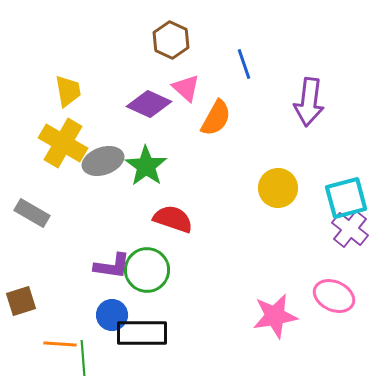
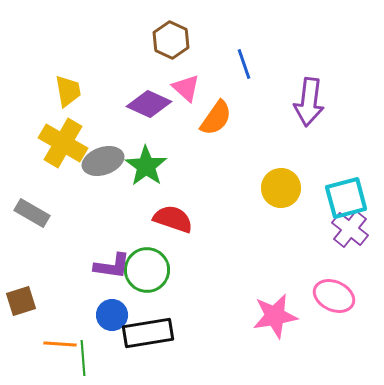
orange semicircle: rotated 6 degrees clockwise
yellow circle: moved 3 px right
black rectangle: moved 6 px right; rotated 9 degrees counterclockwise
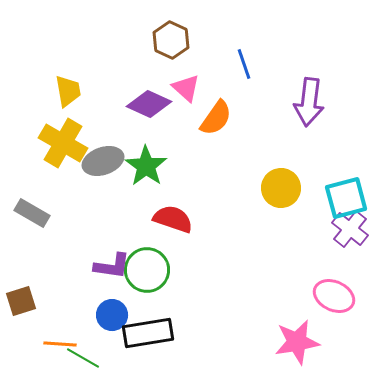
pink star: moved 22 px right, 26 px down
green line: rotated 56 degrees counterclockwise
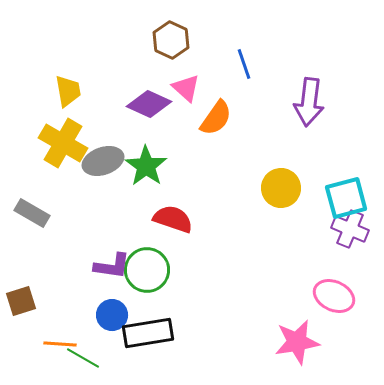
purple cross: rotated 15 degrees counterclockwise
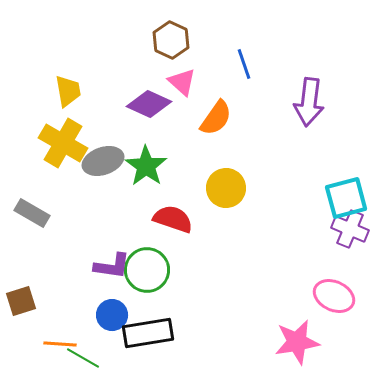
pink triangle: moved 4 px left, 6 px up
yellow circle: moved 55 px left
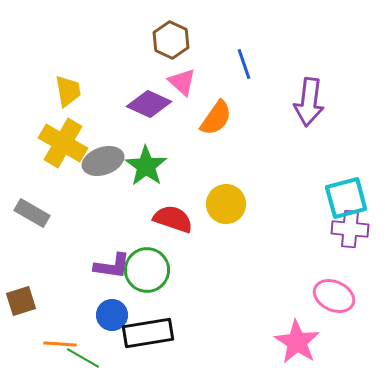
yellow circle: moved 16 px down
purple cross: rotated 18 degrees counterclockwise
pink star: rotated 30 degrees counterclockwise
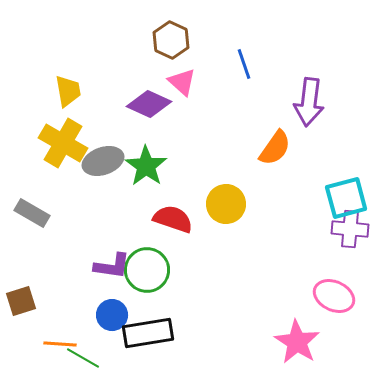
orange semicircle: moved 59 px right, 30 px down
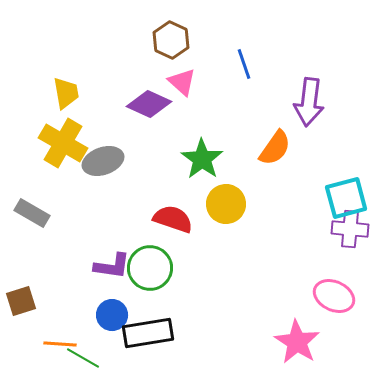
yellow trapezoid: moved 2 px left, 2 px down
green star: moved 56 px right, 7 px up
green circle: moved 3 px right, 2 px up
